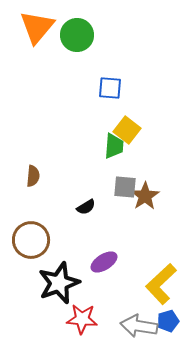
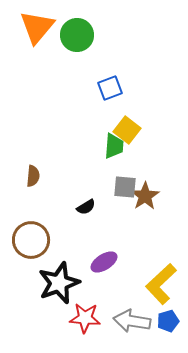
blue square: rotated 25 degrees counterclockwise
red star: moved 3 px right, 1 px up
gray arrow: moved 7 px left, 5 px up
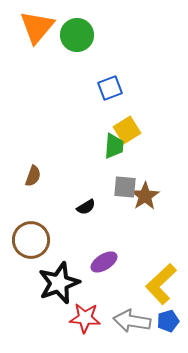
yellow square: rotated 20 degrees clockwise
brown semicircle: rotated 15 degrees clockwise
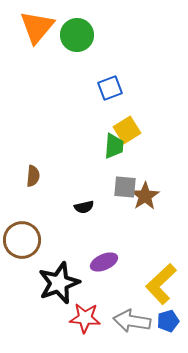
brown semicircle: rotated 15 degrees counterclockwise
black semicircle: moved 2 px left; rotated 18 degrees clockwise
brown circle: moved 9 px left
purple ellipse: rotated 8 degrees clockwise
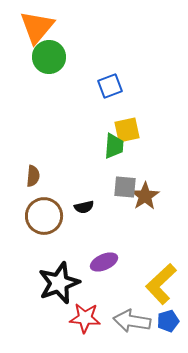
green circle: moved 28 px left, 22 px down
blue square: moved 2 px up
yellow square: rotated 20 degrees clockwise
brown circle: moved 22 px right, 24 px up
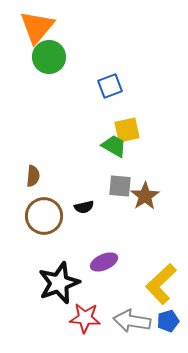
green trapezoid: rotated 64 degrees counterclockwise
gray square: moved 5 px left, 1 px up
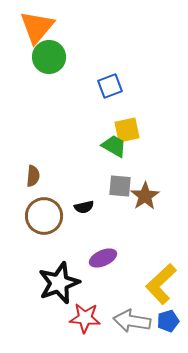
purple ellipse: moved 1 px left, 4 px up
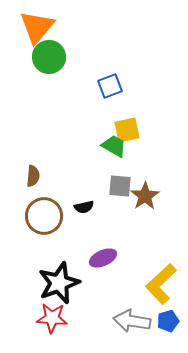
red star: moved 33 px left
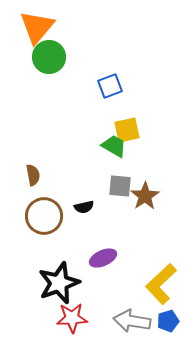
brown semicircle: moved 1 px up; rotated 15 degrees counterclockwise
red star: moved 20 px right; rotated 8 degrees counterclockwise
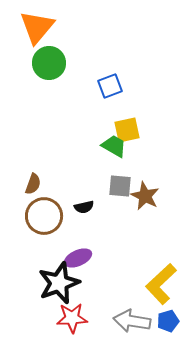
green circle: moved 6 px down
brown semicircle: moved 9 px down; rotated 30 degrees clockwise
brown star: rotated 12 degrees counterclockwise
purple ellipse: moved 25 px left
